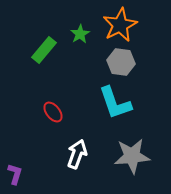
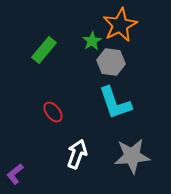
green star: moved 12 px right, 7 px down
gray hexagon: moved 10 px left
purple L-shape: rotated 145 degrees counterclockwise
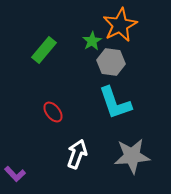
purple L-shape: rotated 95 degrees counterclockwise
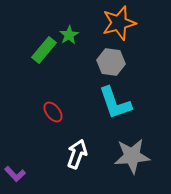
orange star: moved 1 px left, 2 px up; rotated 12 degrees clockwise
green star: moved 23 px left, 6 px up
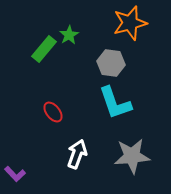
orange star: moved 11 px right
green rectangle: moved 1 px up
gray hexagon: moved 1 px down
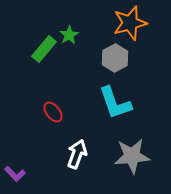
gray hexagon: moved 4 px right, 5 px up; rotated 24 degrees clockwise
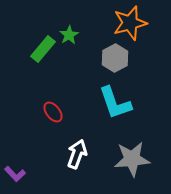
green rectangle: moved 1 px left
gray star: moved 3 px down
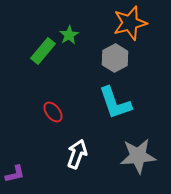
green rectangle: moved 2 px down
gray star: moved 6 px right, 3 px up
purple L-shape: rotated 60 degrees counterclockwise
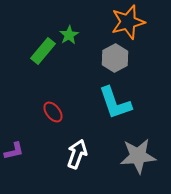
orange star: moved 2 px left, 1 px up
purple L-shape: moved 1 px left, 23 px up
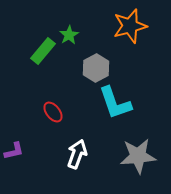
orange star: moved 2 px right, 4 px down
gray hexagon: moved 19 px left, 10 px down
